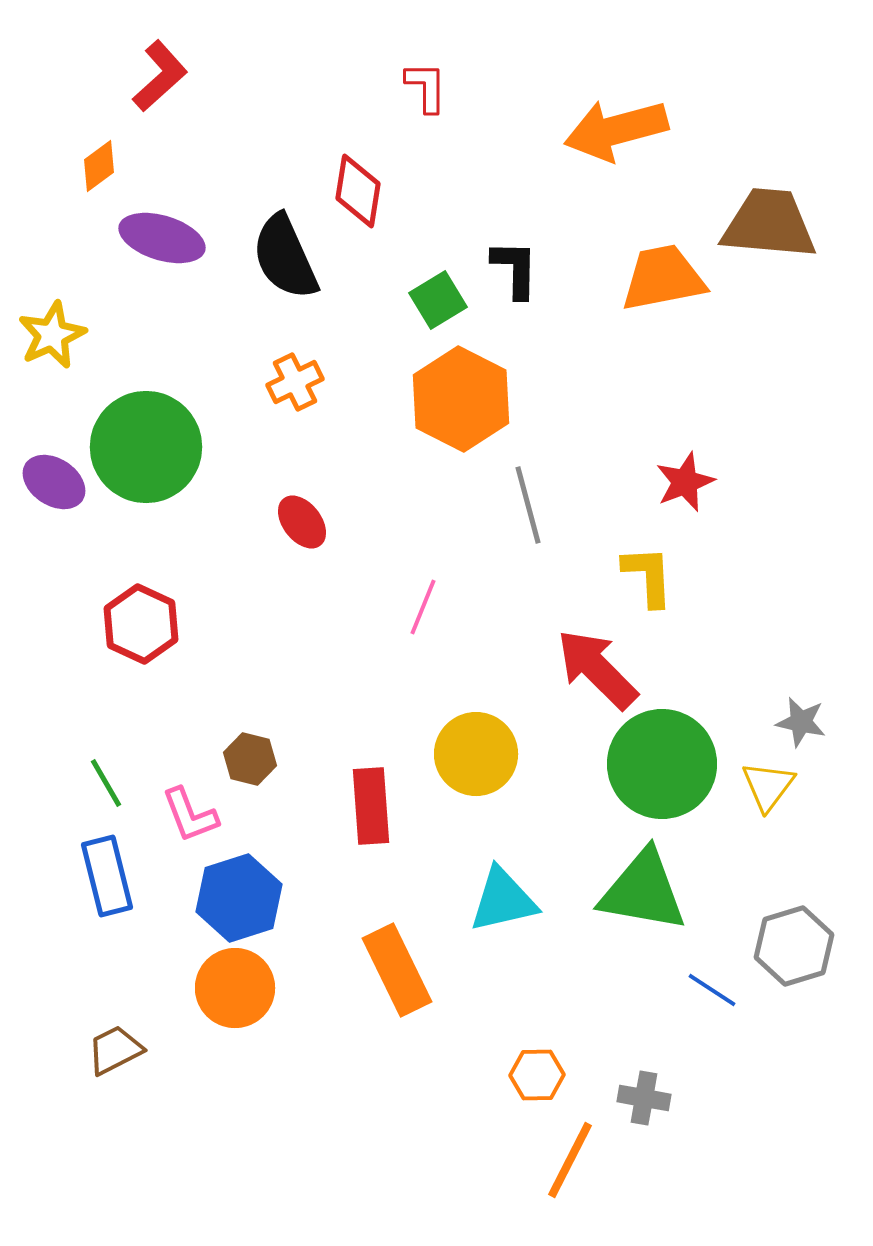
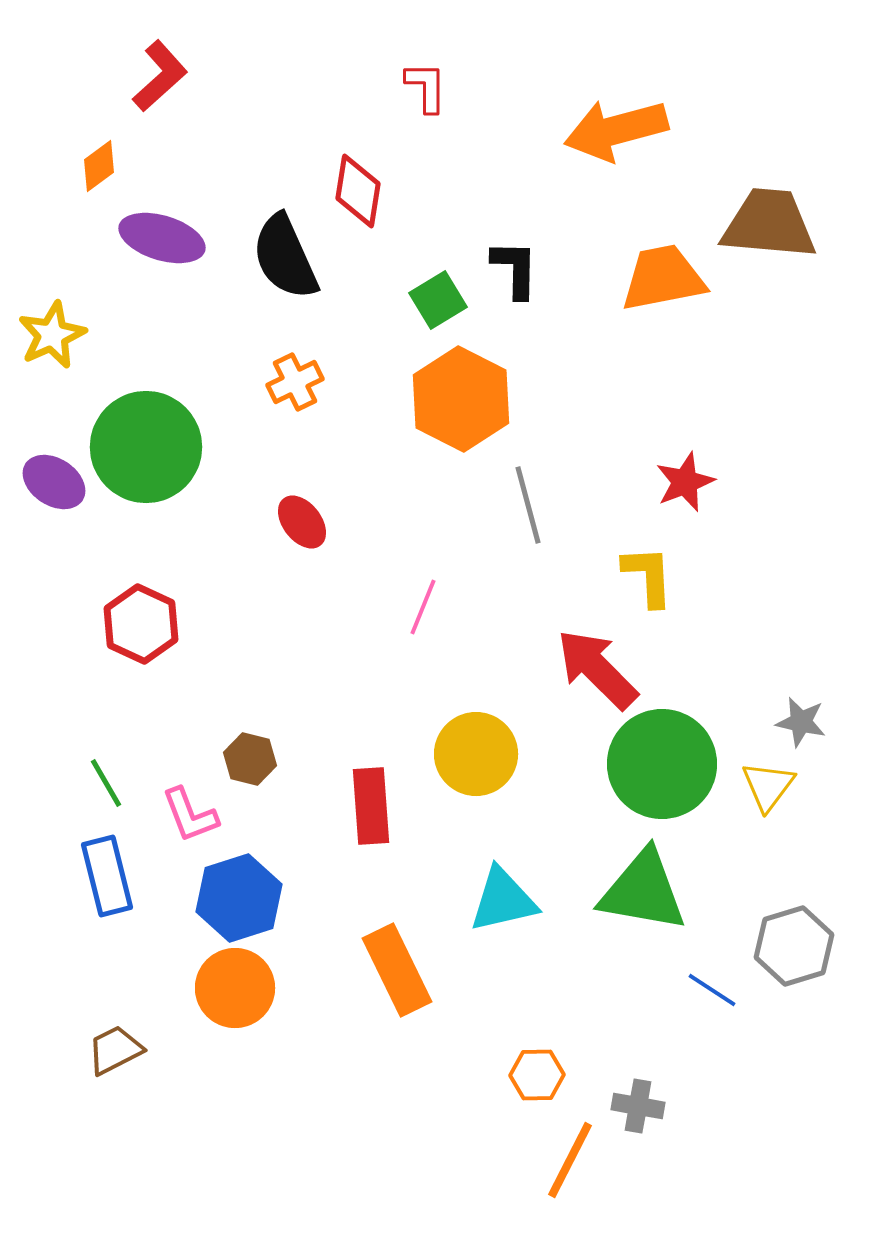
gray cross at (644, 1098): moved 6 px left, 8 px down
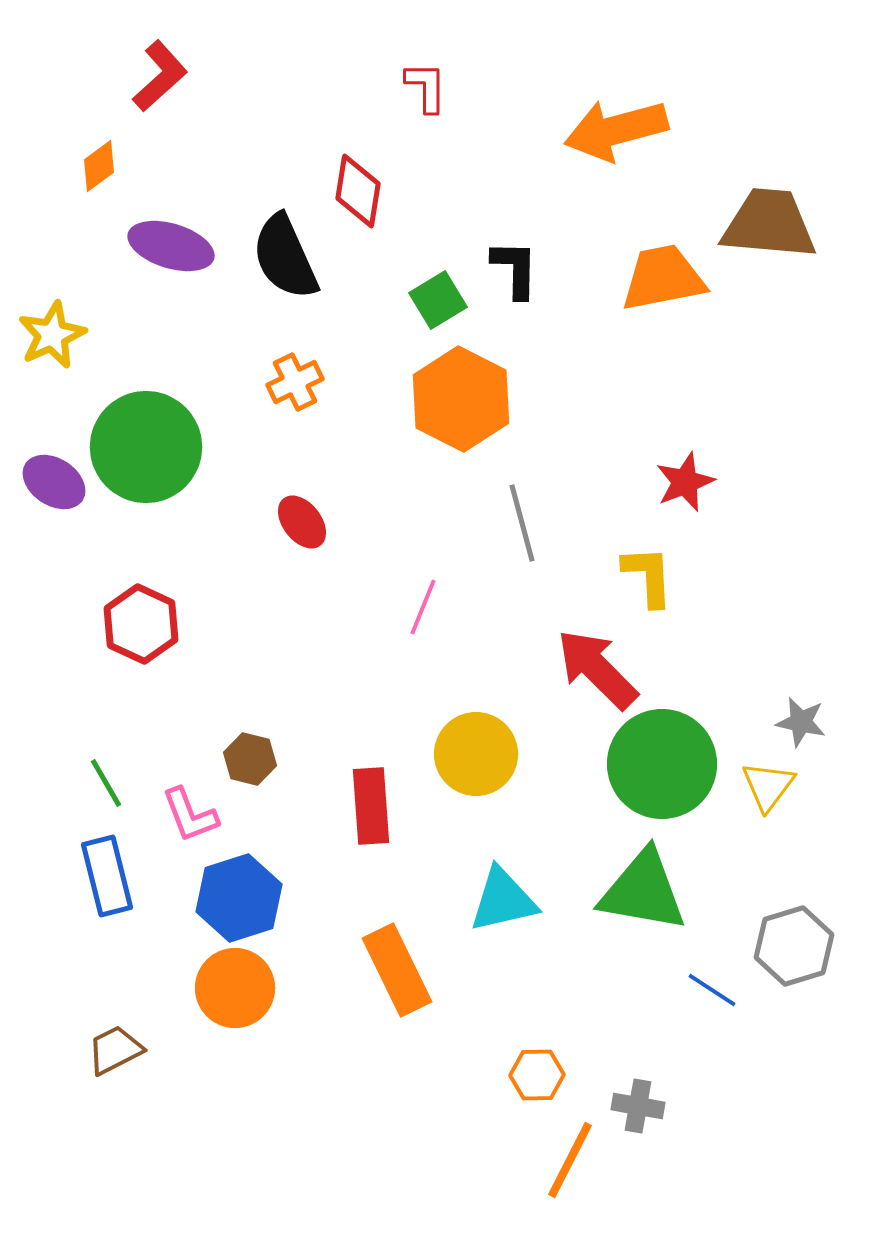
purple ellipse at (162, 238): moved 9 px right, 8 px down
gray line at (528, 505): moved 6 px left, 18 px down
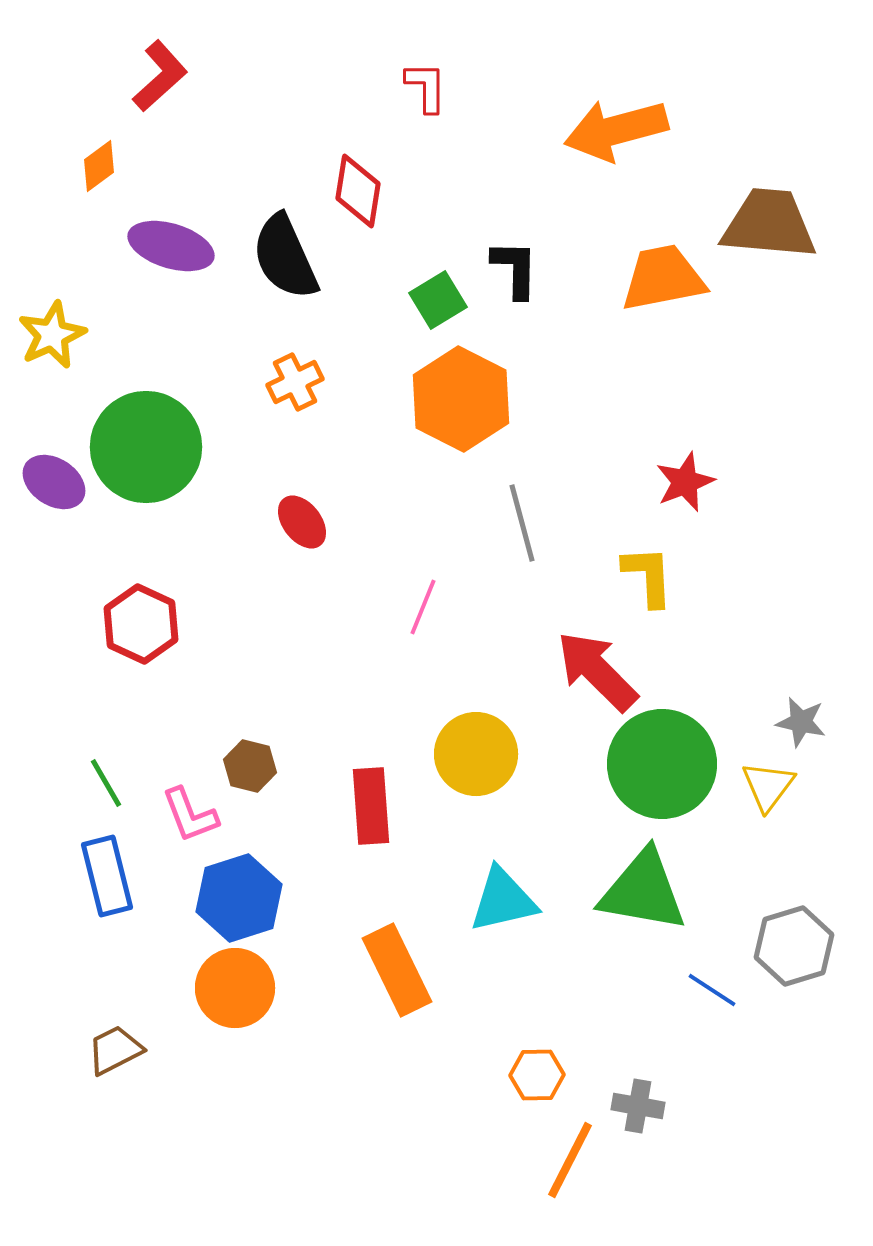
red arrow at (597, 669): moved 2 px down
brown hexagon at (250, 759): moved 7 px down
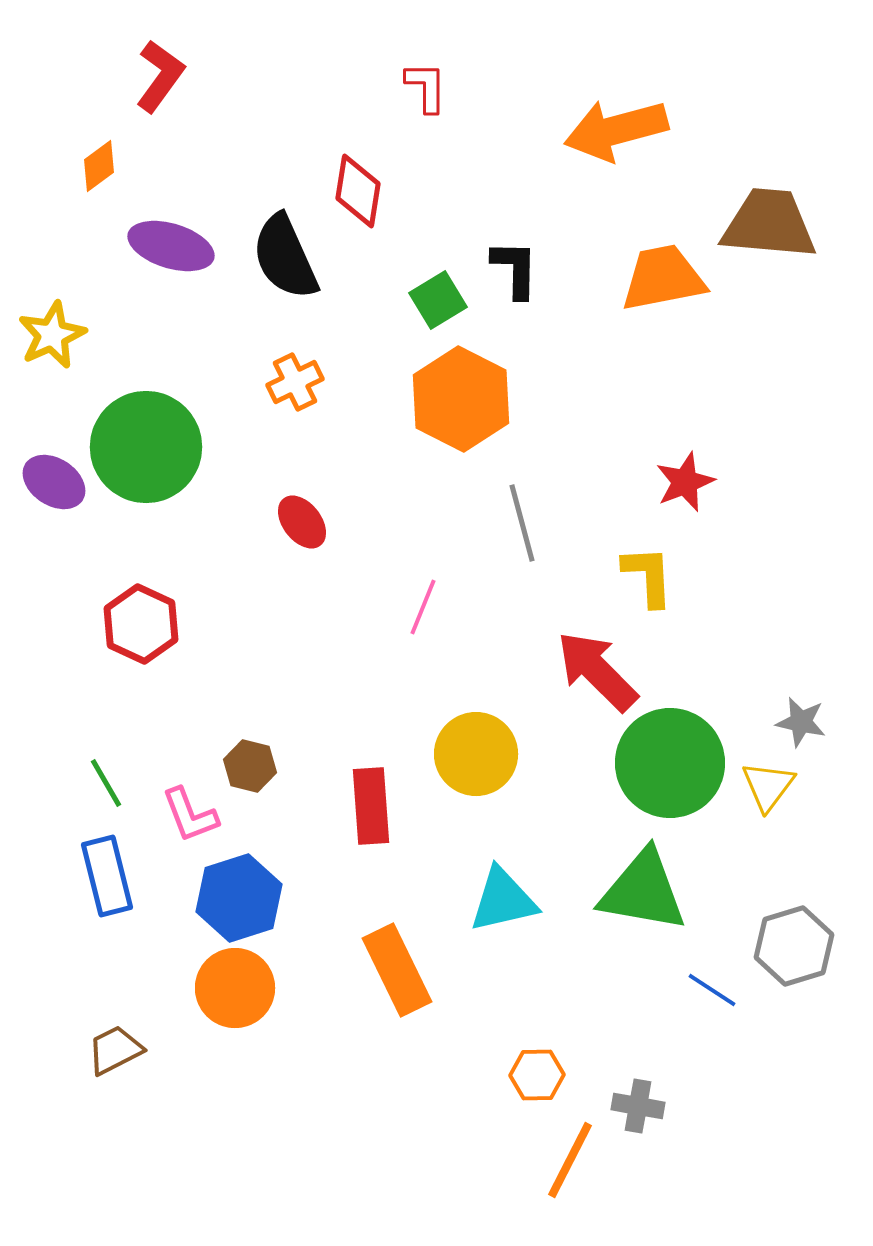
red L-shape at (160, 76): rotated 12 degrees counterclockwise
green circle at (662, 764): moved 8 px right, 1 px up
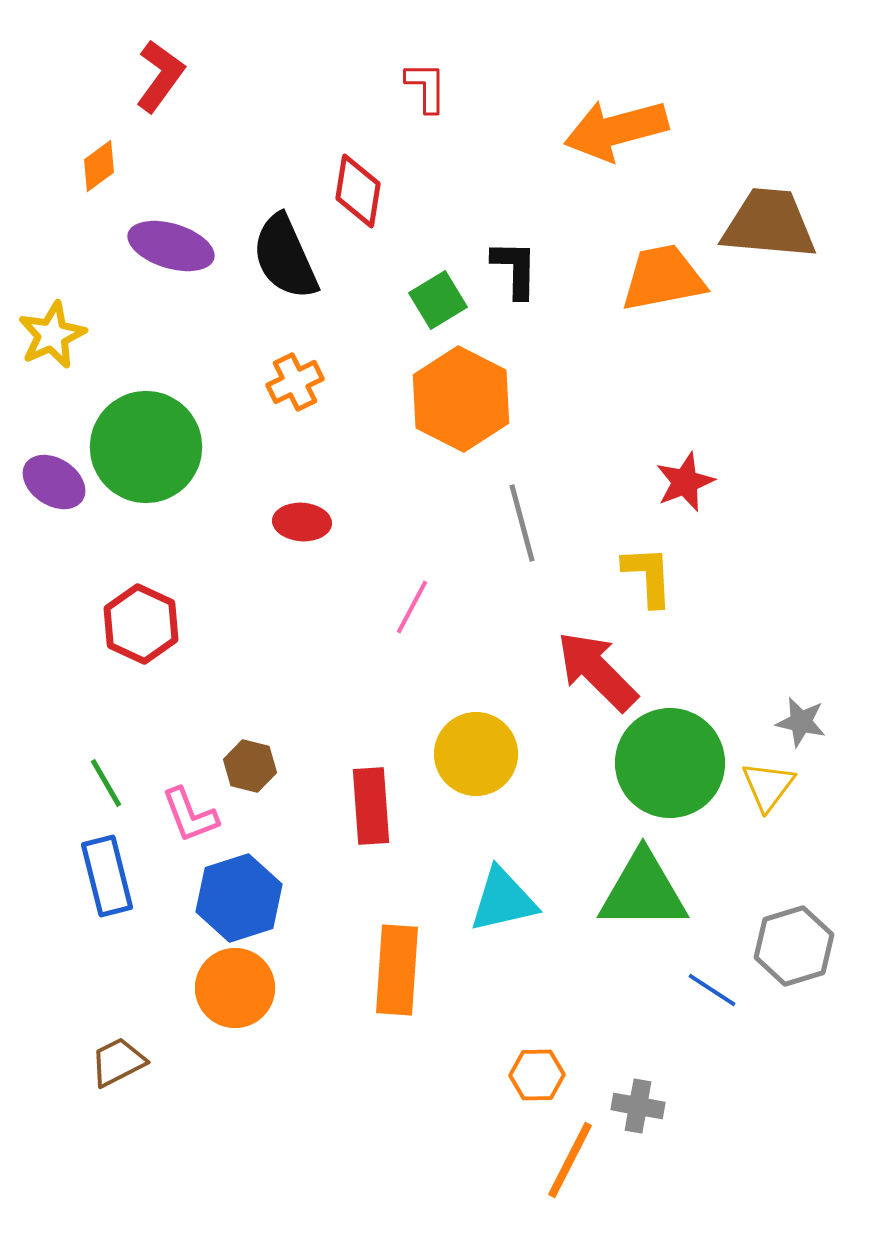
red ellipse at (302, 522): rotated 48 degrees counterclockwise
pink line at (423, 607): moved 11 px left; rotated 6 degrees clockwise
green triangle at (643, 891): rotated 10 degrees counterclockwise
orange rectangle at (397, 970): rotated 30 degrees clockwise
brown trapezoid at (115, 1050): moved 3 px right, 12 px down
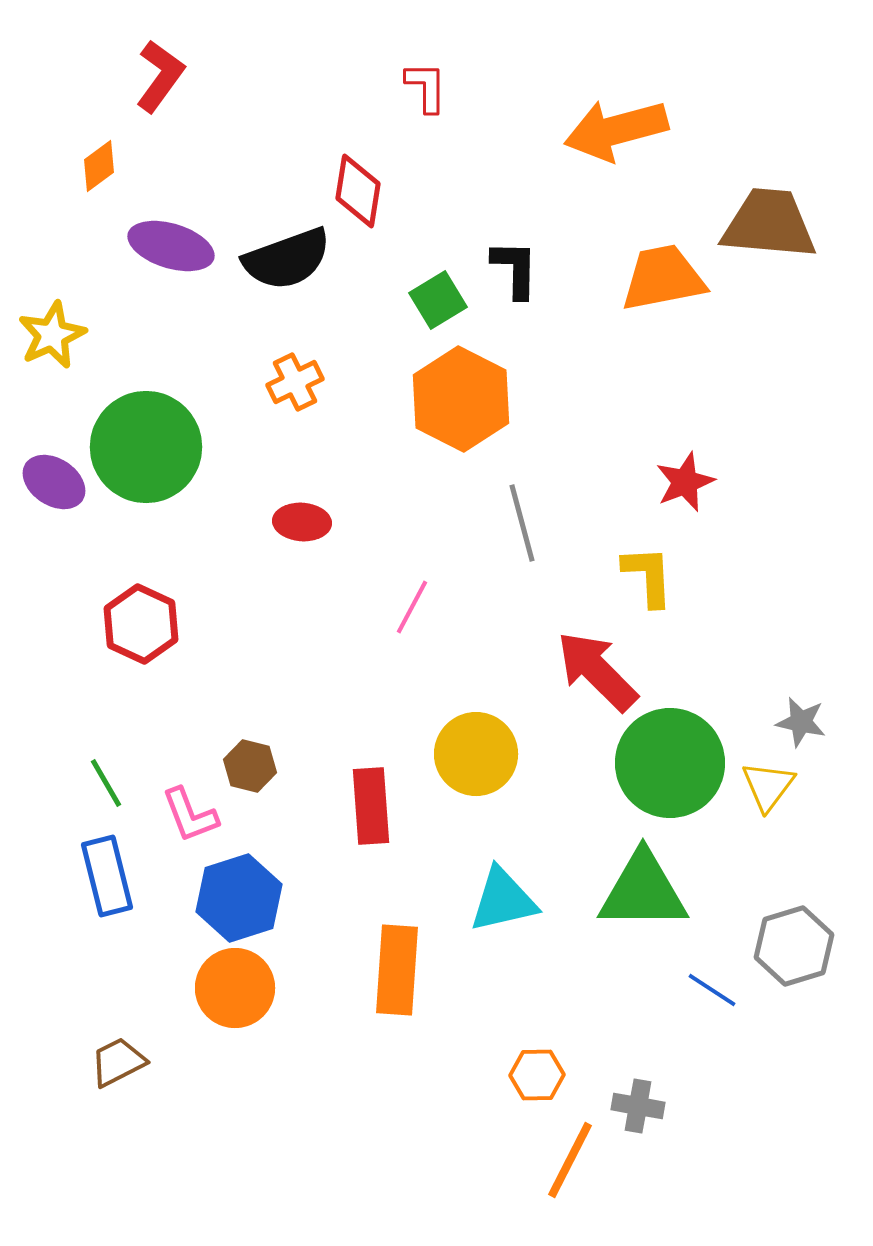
black semicircle at (285, 257): moved 2 px right, 2 px down; rotated 86 degrees counterclockwise
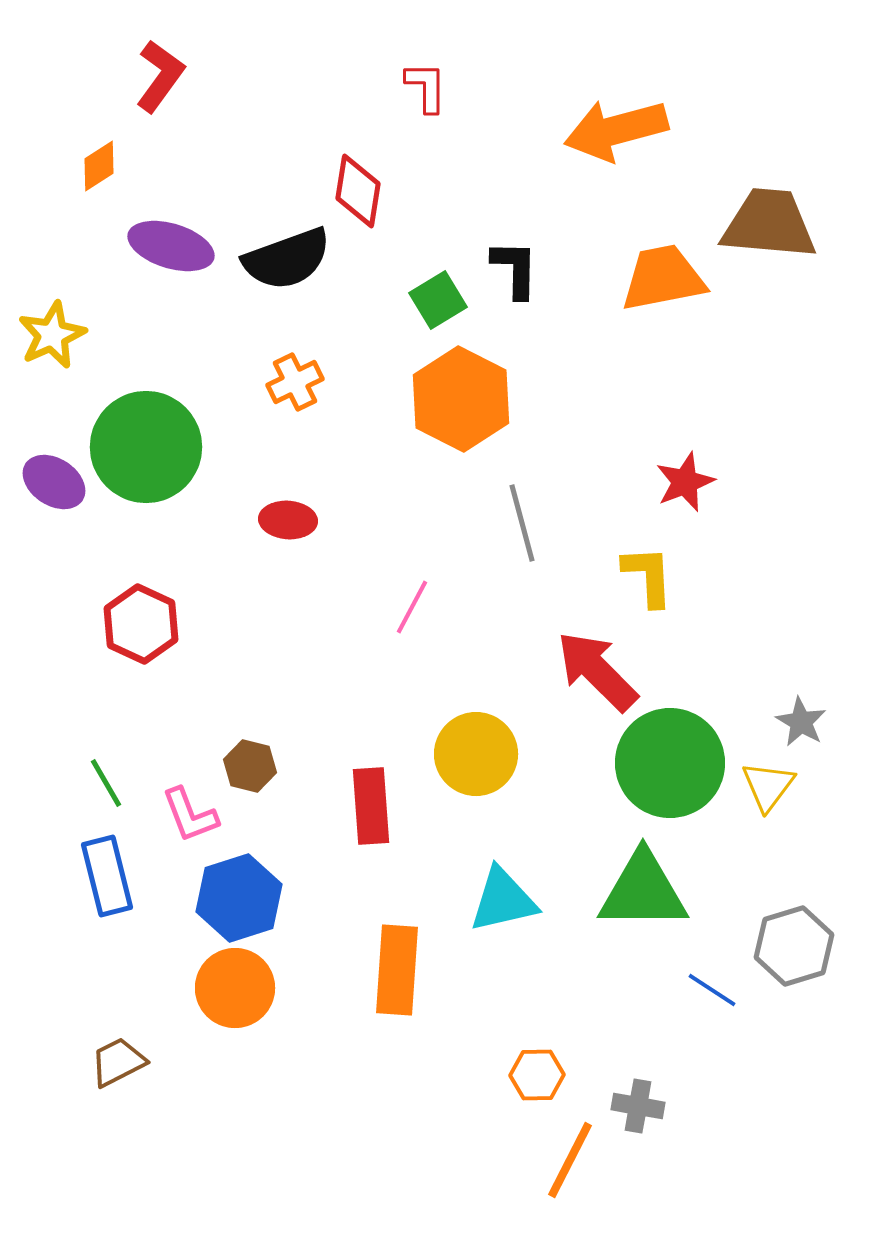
orange diamond at (99, 166): rotated 4 degrees clockwise
red ellipse at (302, 522): moved 14 px left, 2 px up
gray star at (801, 722): rotated 18 degrees clockwise
